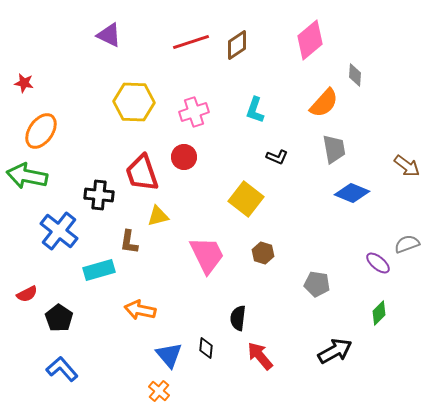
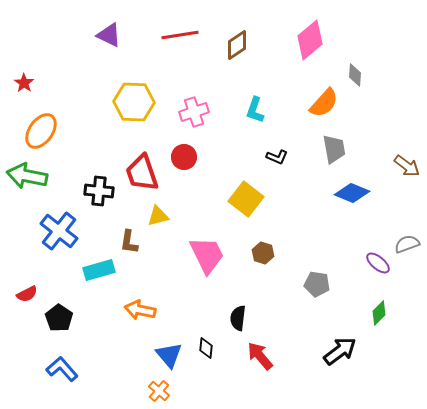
red line: moved 11 px left, 7 px up; rotated 9 degrees clockwise
red star: rotated 24 degrees clockwise
black cross: moved 4 px up
black arrow: moved 5 px right; rotated 8 degrees counterclockwise
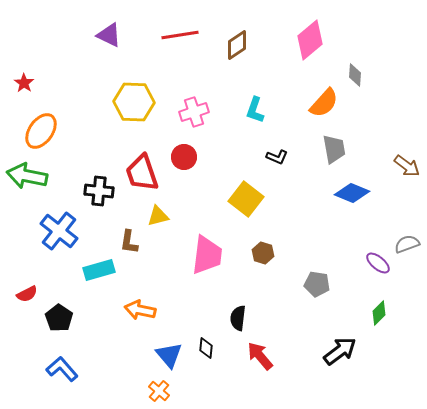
pink trapezoid: rotated 33 degrees clockwise
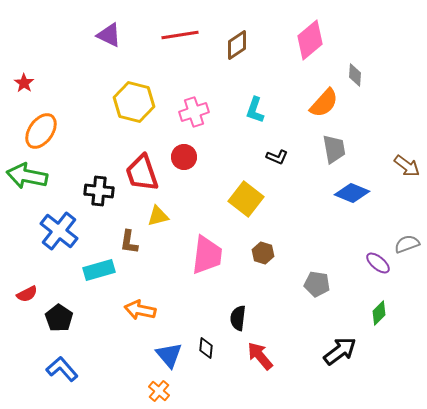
yellow hexagon: rotated 12 degrees clockwise
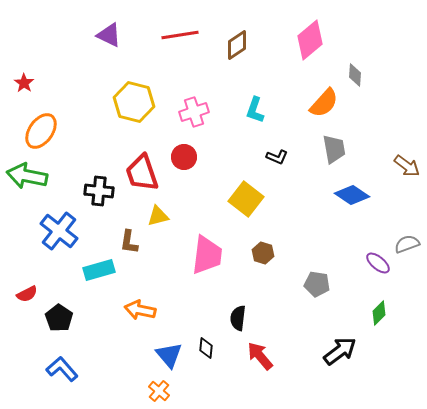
blue diamond: moved 2 px down; rotated 12 degrees clockwise
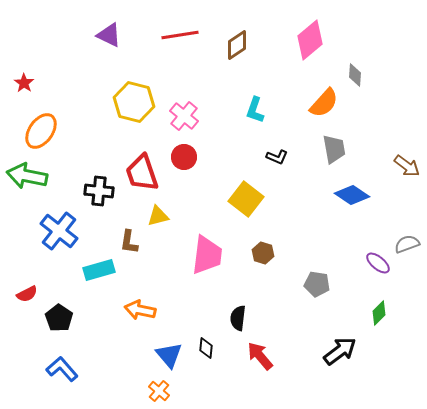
pink cross: moved 10 px left, 4 px down; rotated 32 degrees counterclockwise
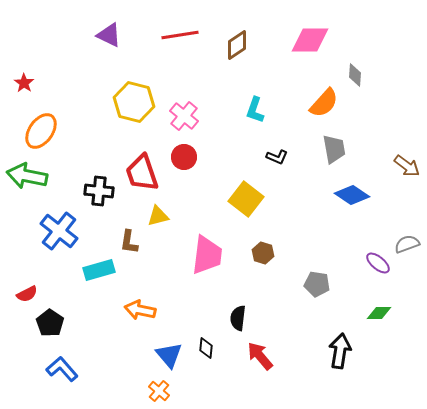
pink diamond: rotated 39 degrees clockwise
green diamond: rotated 45 degrees clockwise
black pentagon: moved 9 px left, 5 px down
black arrow: rotated 44 degrees counterclockwise
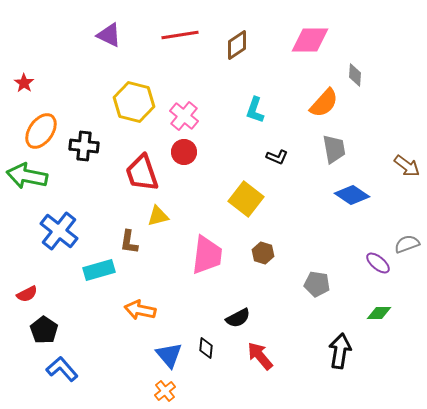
red circle: moved 5 px up
black cross: moved 15 px left, 45 px up
black semicircle: rotated 125 degrees counterclockwise
black pentagon: moved 6 px left, 7 px down
orange cross: moved 6 px right; rotated 10 degrees clockwise
